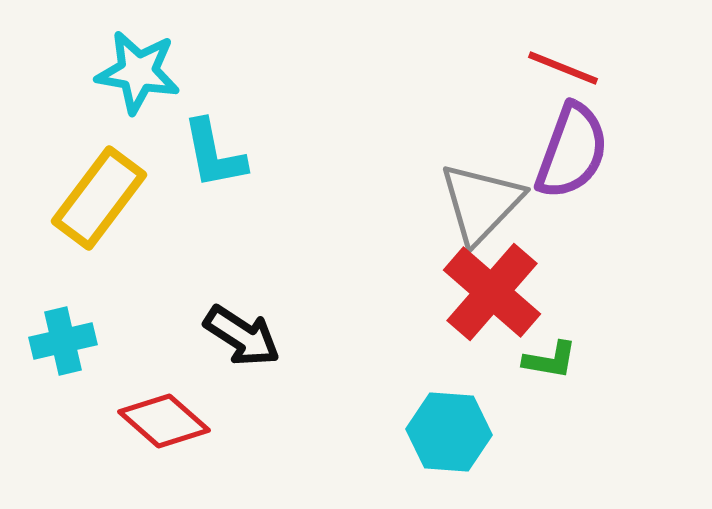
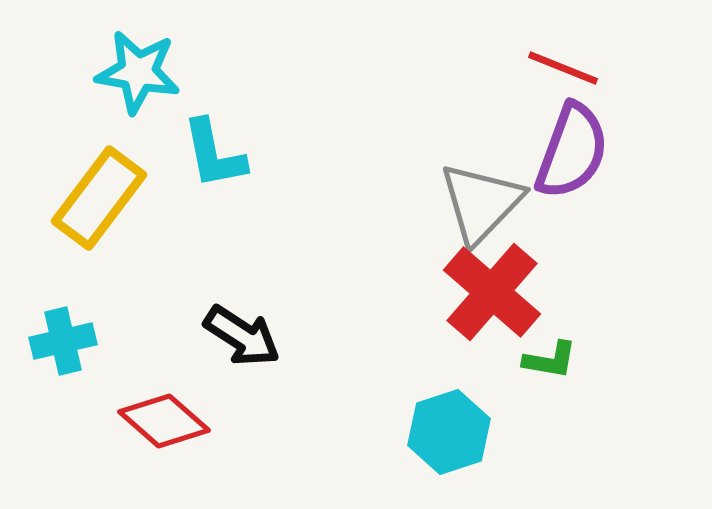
cyan hexagon: rotated 22 degrees counterclockwise
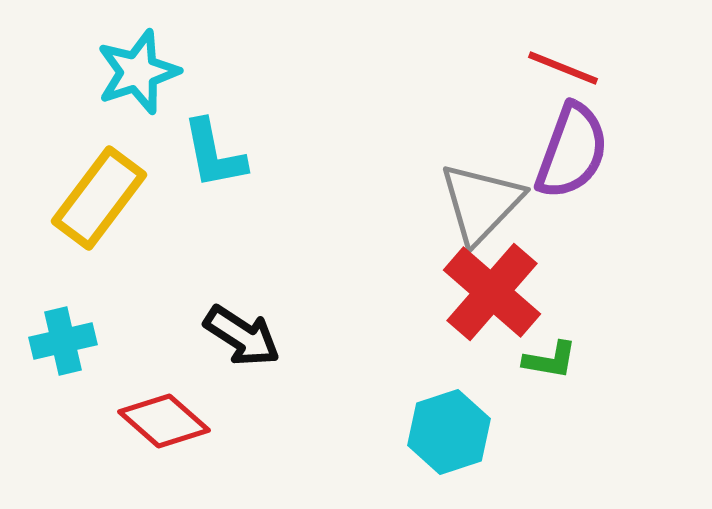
cyan star: rotated 28 degrees counterclockwise
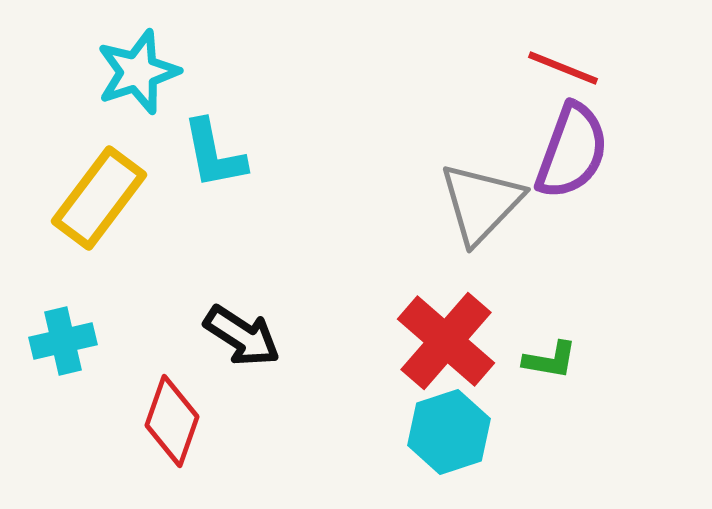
red cross: moved 46 px left, 49 px down
red diamond: moved 8 px right; rotated 68 degrees clockwise
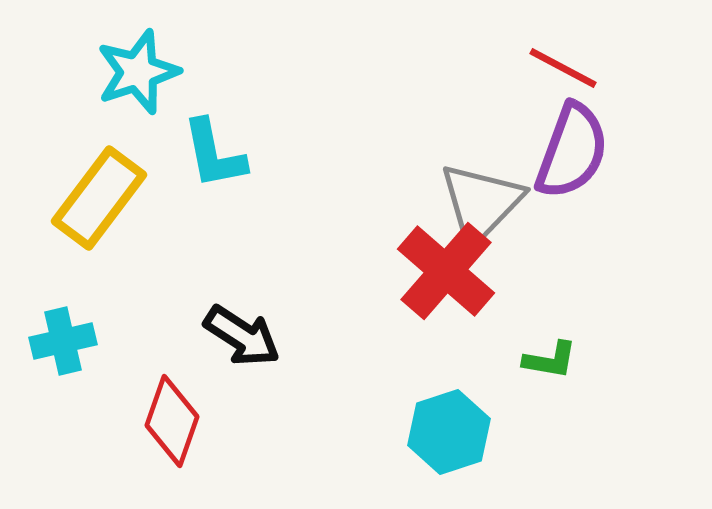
red line: rotated 6 degrees clockwise
red cross: moved 70 px up
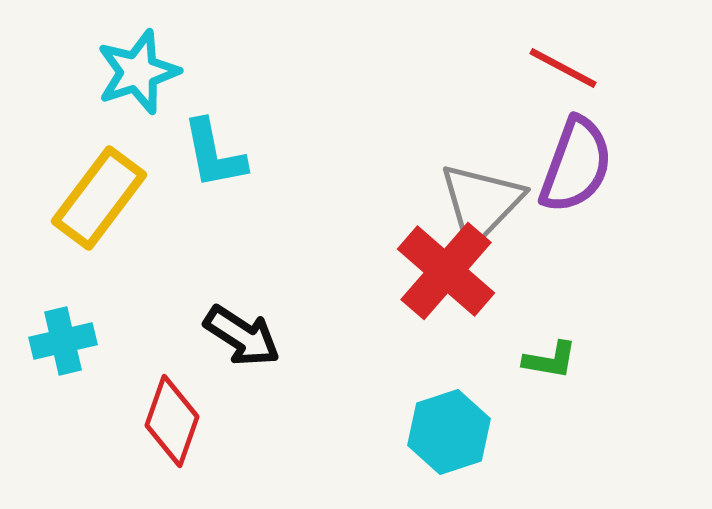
purple semicircle: moved 4 px right, 14 px down
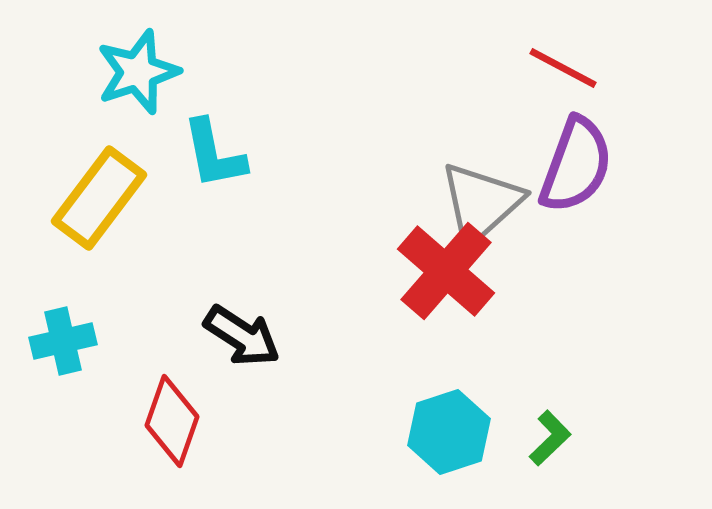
gray triangle: rotated 4 degrees clockwise
green L-shape: moved 78 px down; rotated 54 degrees counterclockwise
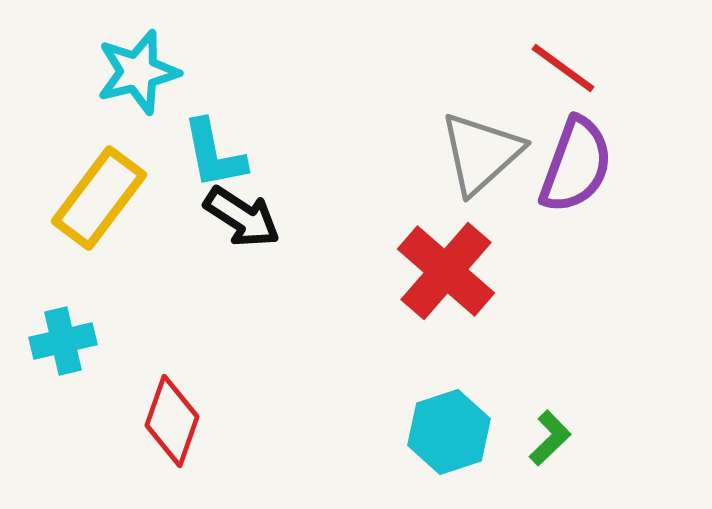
red line: rotated 8 degrees clockwise
cyan star: rotated 4 degrees clockwise
gray triangle: moved 50 px up
black arrow: moved 119 px up
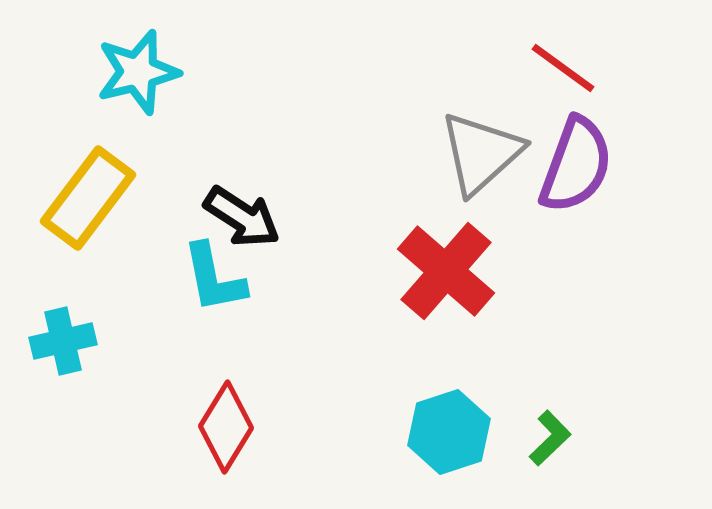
cyan L-shape: moved 124 px down
yellow rectangle: moved 11 px left
red diamond: moved 54 px right, 6 px down; rotated 12 degrees clockwise
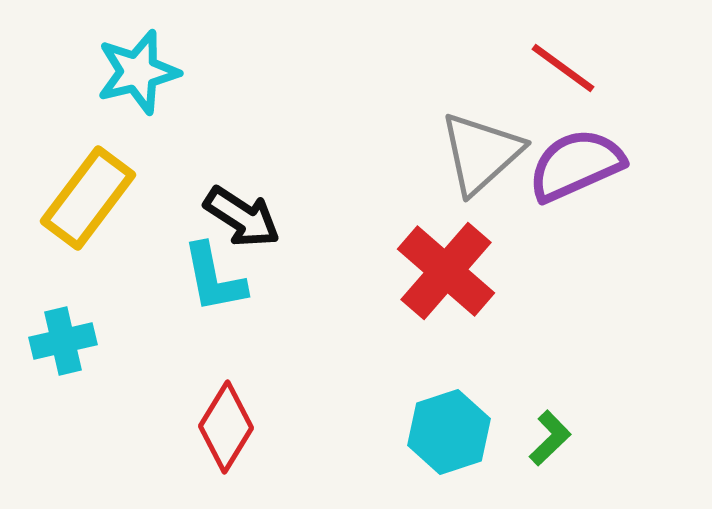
purple semicircle: rotated 134 degrees counterclockwise
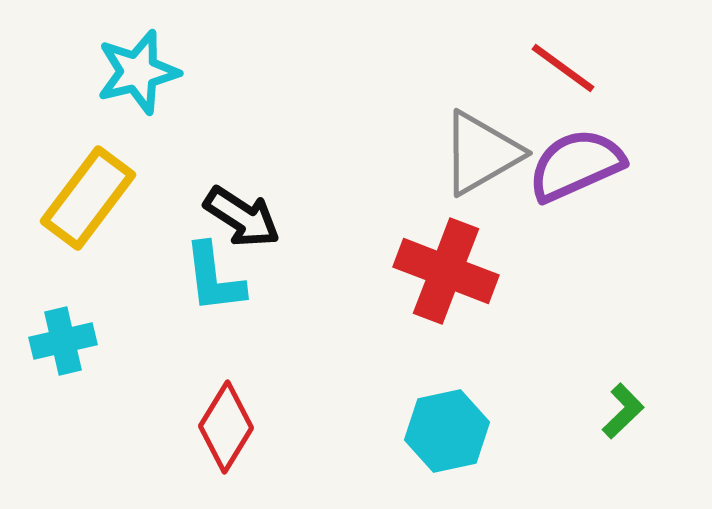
gray triangle: rotated 12 degrees clockwise
red cross: rotated 20 degrees counterclockwise
cyan L-shape: rotated 4 degrees clockwise
cyan hexagon: moved 2 px left, 1 px up; rotated 6 degrees clockwise
green L-shape: moved 73 px right, 27 px up
